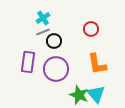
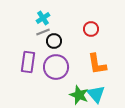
purple circle: moved 2 px up
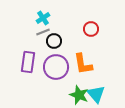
orange L-shape: moved 14 px left
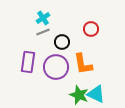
black circle: moved 8 px right, 1 px down
cyan triangle: rotated 24 degrees counterclockwise
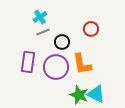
cyan cross: moved 3 px left, 1 px up
orange L-shape: moved 1 px left
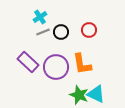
red circle: moved 2 px left, 1 px down
black circle: moved 1 px left, 10 px up
purple rectangle: rotated 55 degrees counterclockwise
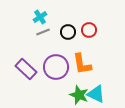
black circle: moved 7 px right
purple rectangle: moved 2 px left, 7 px down
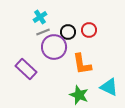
purple circle: moved 2 px left, 20 px up
cyan triangle: moved 13 px right, 7 px up
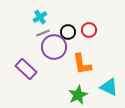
gray line: moved 1 px down
green star: moved 1 px left; rotated 24 degrees clockwise
